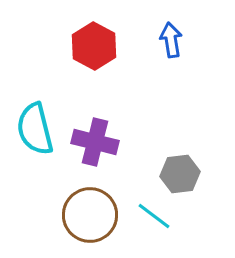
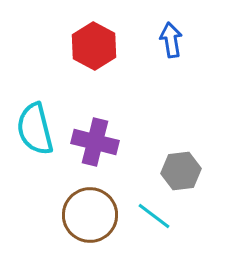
gray hexagon: moved 1 px right, 3 px up
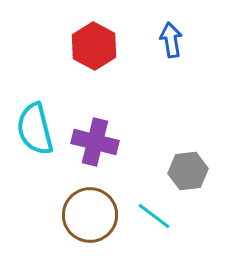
gray hexagon: moved 7 px right
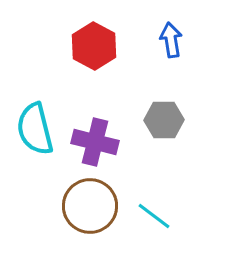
gray hexagon: moved 24 px left, 51 px up; rotated 6 degrees clockwise
brown circle: moved 9 px up
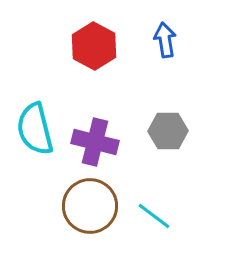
blue arrow: moved 6 px left
gray hexagon: moved 4 px right, 11 px down
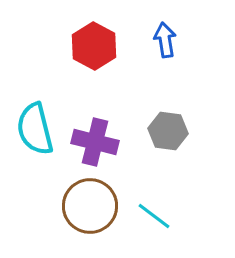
gray hexagon: rotated 9 degrees clockwise
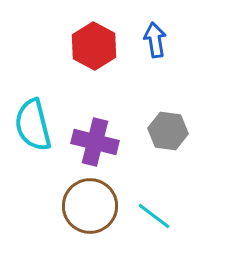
blue arrow: moved 10 px left
cyan semicircle: moved 2 px left, 4 px up
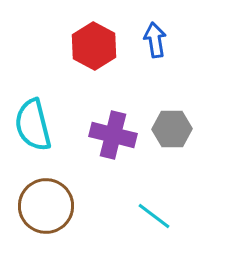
gray hexagon: moved 4 px right, 2 px up; rotated 9 degrees counterclockwise
purple cross: moved 18 px right, 7 px up
brown circle: moved 44 px left
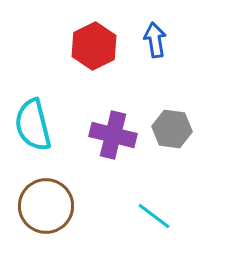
red hexagon: rotated 6 degrees clockwise
gray hexagon: rotated 9 degrees clockwise
